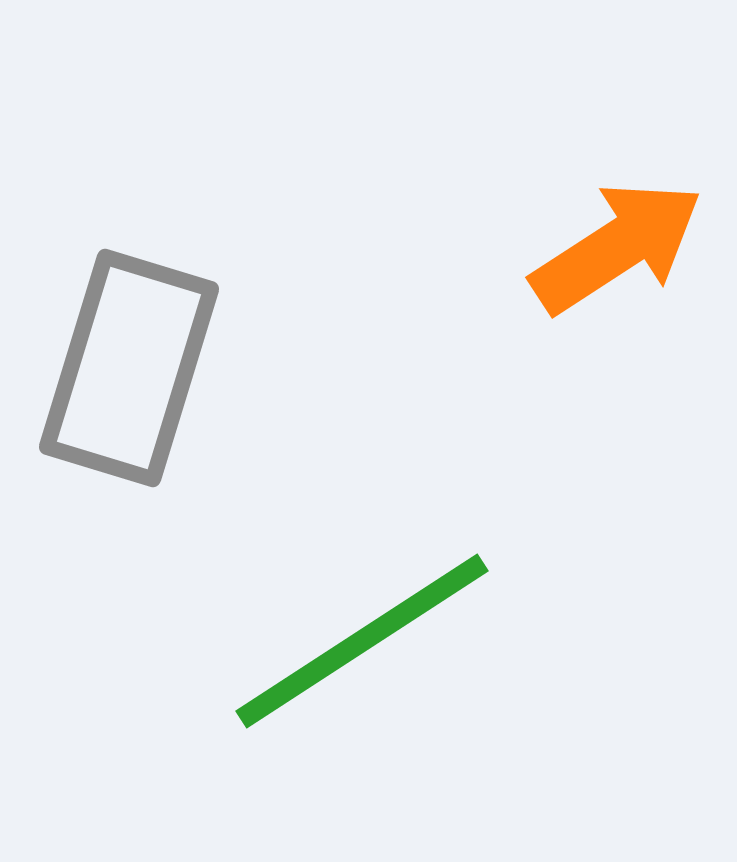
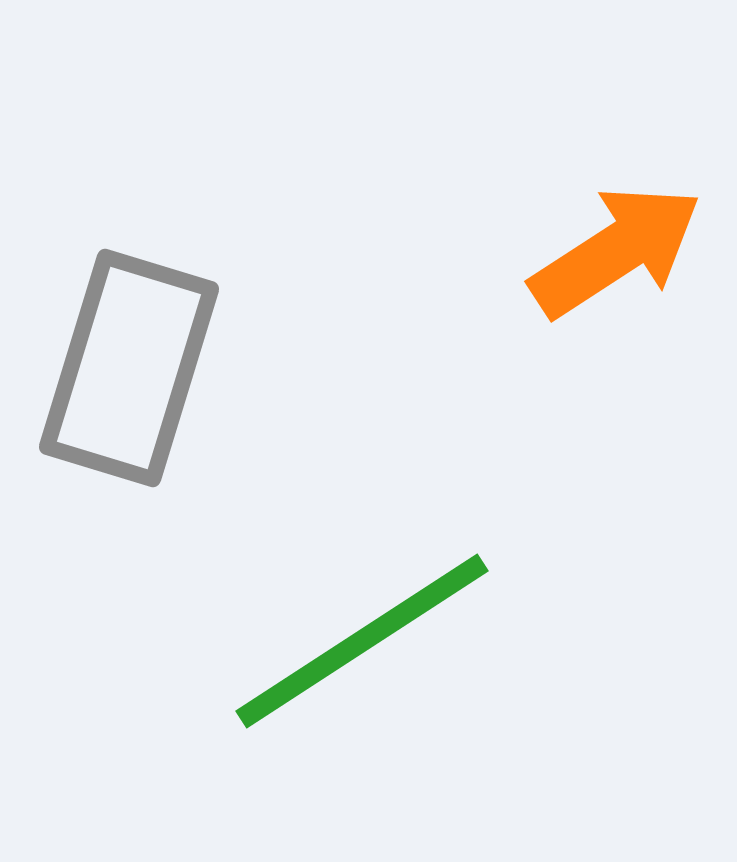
orange arrow: moved 1 px left, 4 px down
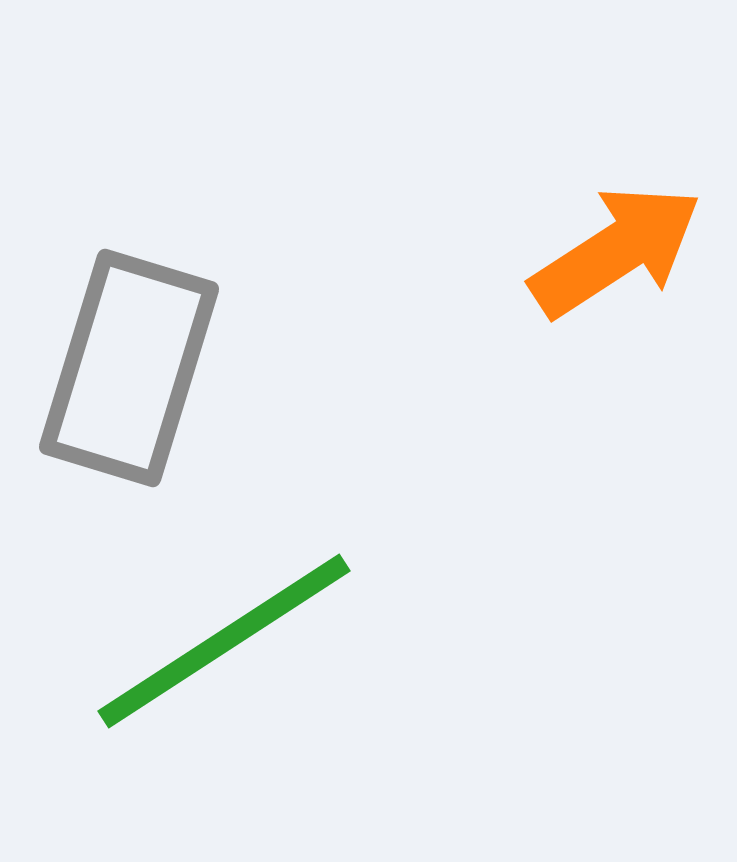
green line: moved 138 px left
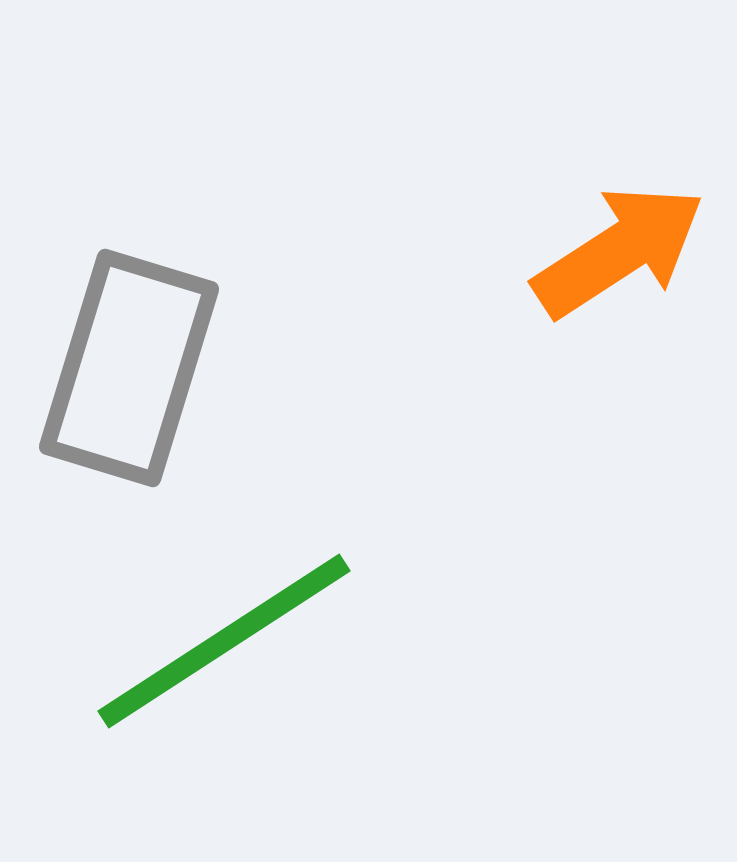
orange arrow: moved 3 px right
